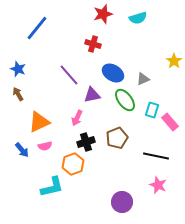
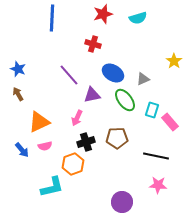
blue line: moved 15 px right, 10 px up; rotated 36 degrees counterclockwise
brown pentagon: rotated 20 degrees clockwise
pink star: rotated 18 degrees counterclockwise
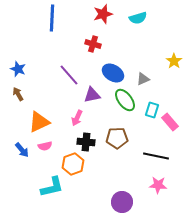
black cross: rotated 24 degrees clockwise
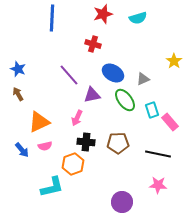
cyan rectangle: rotated 35 degrees counterclockwise
brown pentagon: moved 1 px right, 5 px down
black line: moved 2 px right, 2 px up
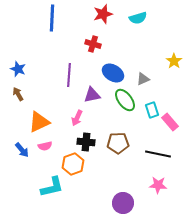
purple line: rotated 45 degrees clockwise
purple circle: moved 1 px right, 1 px down
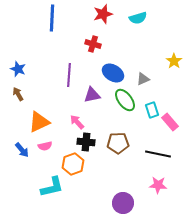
pink arrow: moved 4 px down; rotated 112 degrees clockwise
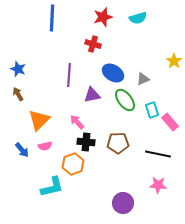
red star: moved 3 px down
orange triangle: moved 2 px up; rotated 20 degrees counterclockwise
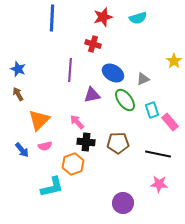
purple line: moved 1 px right, 5 px up
pink star: moved 1 px right, 1 px up
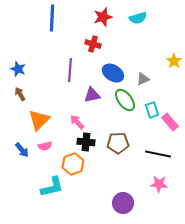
brown arrow: moved 2 px right
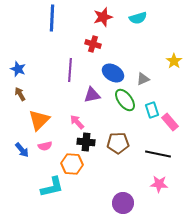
orange hexagon: moved 1 px left; rotated 25 degrees clockwise
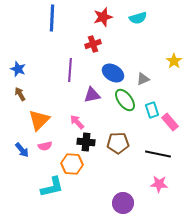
red cross: rotated 35 degrees counterclockwise
